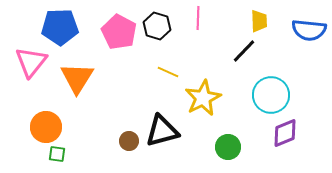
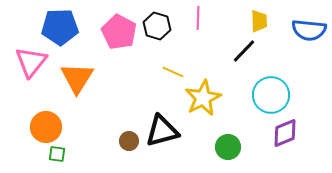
yellow line: moved 5 px right
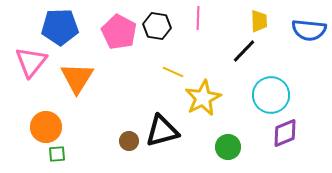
black hexagon: rotated 8 degrees counterclockwise
green square: rotated 12 degrees counterclockwise
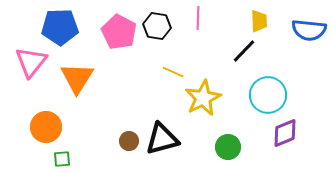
cyan circle: moved 3 px left
black triangle: moved 8 px down
green square: moved 5 px right, 5 px down
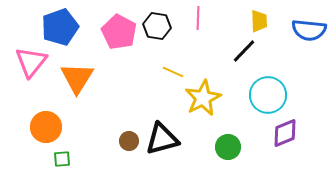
blue pentagon: rotated 18 degrees counterclockwise
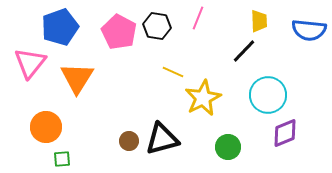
pink line: rotated 20 degrees clockwise
pink triangle: moved 1 px left, 1 px down
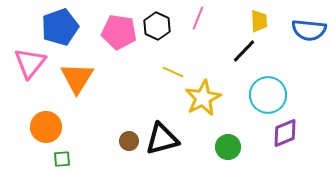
black hexagon: rotated 16 degrees clockwise
pink pentagon: rotated 20 degrees counterclockwise
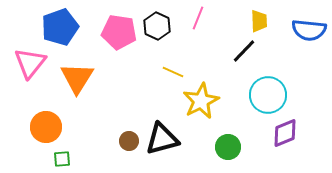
yellow star: moved 2 px left, 3 px down
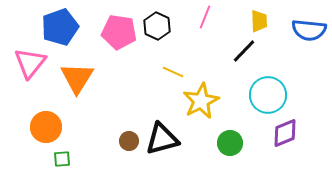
pink line: moved 7 px right, 1 px up
green circle: moved 2 px right, 4 px up
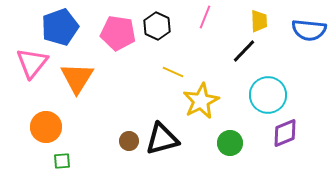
pink pentagon: moved 1 px left, 1 px down
pink triangle: moved 2 px right
green square: moved 2 px down
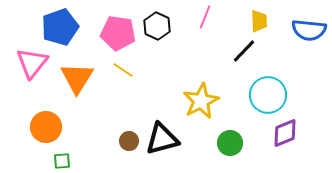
yellow line: moved 50 px left, 2 px up; rotated 10 degrees clockwise
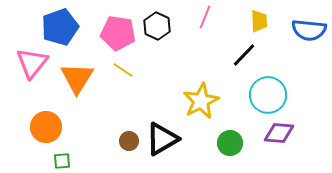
black line: moved 4 px down
purple diamond: moved 6 px left; rotated 28 degrees clockwise
black triangle: rotated 15 degrees counterclockwise
